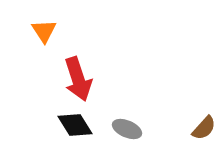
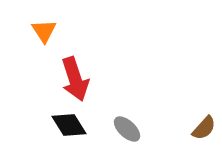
red arrow: moved 3 px left
black diamond: moved 6 px left
gray ellipse: rotated 20 degrees clockwise
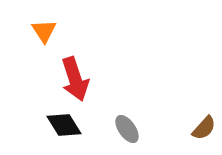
black diamond: moved 5 px left
gray ellipse: rotated 12 degrees clockwise
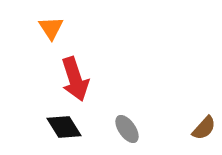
orange triangle: moved 7 px right, 3 px up
black diamond: moved 2 px down
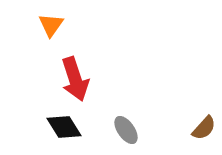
orange triangle: moved 3 px up; rotated 8 degrees clockwise
gray ellipse: moved 1 px left, 1 px down
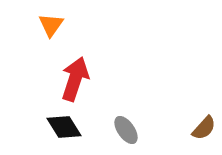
red arrow: rotated 144 degrees counterclockwise
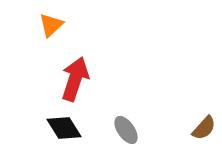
orange triangle: rotated 12 degrees clockwise
black diamond: moved 1 px down
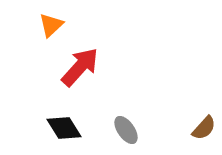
red arrow: moved 5 px right, 12 px up; rotated 24 degrees clockwise
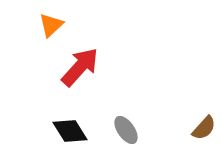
black diamond: moved 6 px right, 3 px down
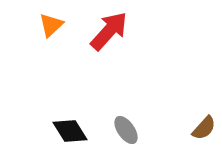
red arrow: moved 29 px right, 36 px up
